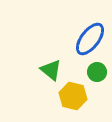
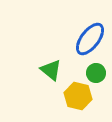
green circle: moved 1 px left, 1 px down
yellow hexagon: moved 5 px right
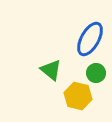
blue ellipse: rotated 8 degrees counterclockwise
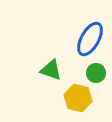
green triangle: rotated 20 degrees counterclockwise
yellow hexagon: moved 2 px down
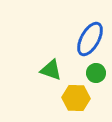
yellow hexagon: moved 2 px left; rotated 12 degrees counterclockwise
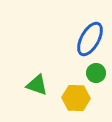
green triangle: moved 14 px left, 15 px down
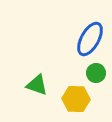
yellow hexagon: moved 1 px down
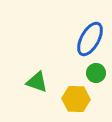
green triangle: moved 3 px up
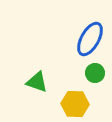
green circle: moved 1 px left
yellow hexagon: moved 1 px left, 5 px down
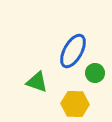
blue ellipse: moved 17 px left, 12 px down
